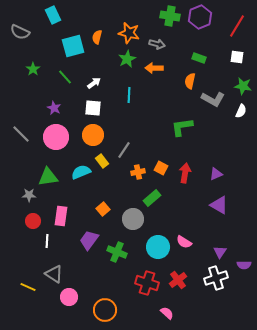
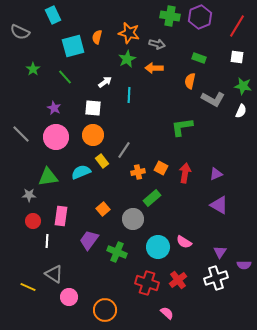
white arrow at (94, 83): moved 11 px right, 1 px up
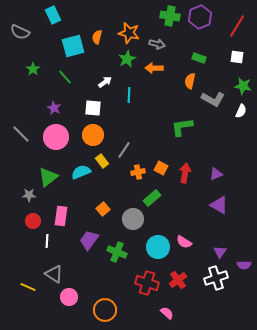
green triangle at (48, 177): rotated 30 degrees counterclockwise
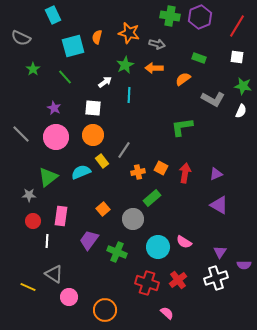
gray semicircle at (20, 32): moved 1 px right, 6 px down
green star at (127, 59): moved 2 px left, 6 px down
orange semicircle at (190, 81): moved 7 px left, 2 px up; rotated 42 degrees clockwise
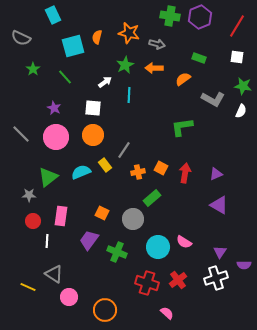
yellow rectangle at (102, 161): moved 3 px right, 4 px down
orange square at (103, 209): moved 1 px left, 4 px down; rotated 24 degrees counterclockwise
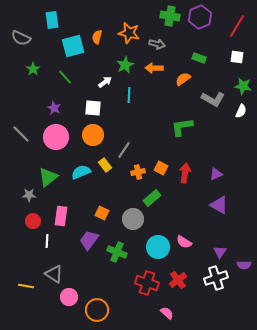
cyan rectangle at (53, 15): moved 1 px left, 5 px down; rotated 18 degrees clockwise
yellow line at (28, 287): moved 2 px left, 1 px up; rotated 14 degrees counterclockwise
orange circle at (105, 310): moved 8 px left
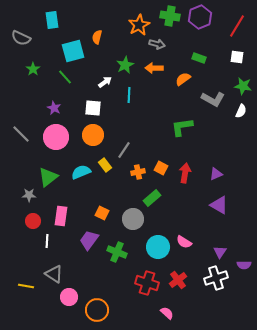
orange star at (129, 33): moved 10 px right, 8 px up; rotated 30 degrees clockwise
cyan square at (73, 46): moved 5 px down
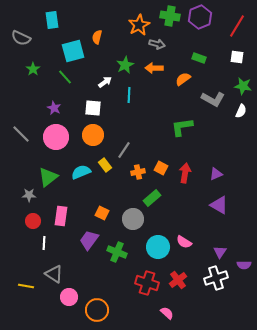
white line at (47, 241): moved 3 px left, 2 px down
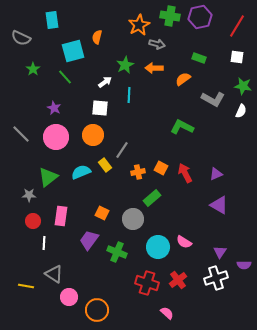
purple hexagon at (200, 17): rotated 10 degrees clockwise
white square at (93, 108): moved 7 px right
green L-shape at (182, 127): rotated 35 degrees clockwise
gray line at (124, 150): moved 2 px left
red arrow at (185, 173): rotated 36 degrees counterclockwise
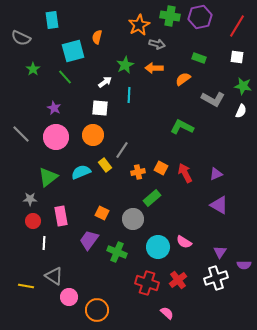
gray star at (29, 195): moved 1 px right, 4 px down
pink rectangle at (61, 216): rotated 18 degrees counterclockwise
gray triangle at (54, 274): moved 2 px down
